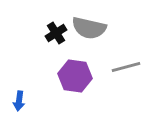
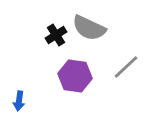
gray semicircle: rotated 12 degrees clockwise
black cross: moved 2 px down
gray line: rotated 28 degrees counterclockwise
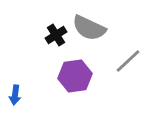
gray line: moved 2 px right, 6 px up
purple hexagon: rotated 16 degrees counterclockwise
blue arrow: moved 4 px left, 6 px up
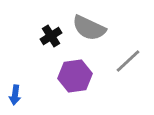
black cross: moved 5 px left, 1 px down
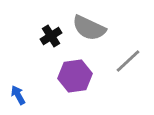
blue arrow: moved 3 px right; rotated 144 degrees clockwise
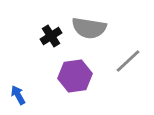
gray semicircle: rotated 16 degrees counterclockwise
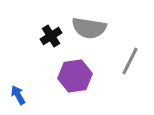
gray line: moved 2 px right; rotated 20 degrees counterclockwise
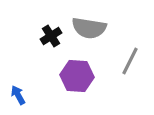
purple hexagon: moved 2 px right; rotated 12 degrees clockwise
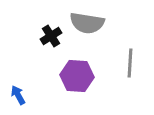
gray semicircle: moved 2 px left, 5 px up
gray line: moved 2 px down; rotated 24 degrees counterclockwise
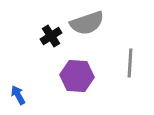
gray semicircle: rotated 28 degrees counterclockwise
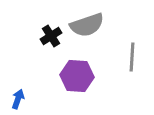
gray semicircle: moved 2 px down
gray line: moved 2 px right, 6 px up
blue arrow: moved 4 px down; rotated 48 degrees clockwise
